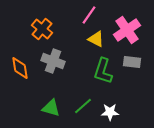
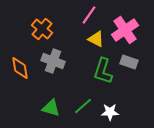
pink cross: moved 2 px left
gray rectangle: moved 3 px left; rotated 12 degrees clockwise
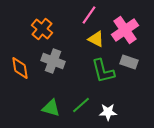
green L-shape: rotated 32 degrees counterclockwise
green line: moved 2 px left, 1 px up
white star: moved 2 px left
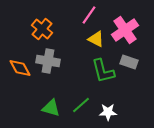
gray cross: moved 5 px left; rotated 10 degrees counterclockwise
orange diamond: rotated 20 degrees counterclockwise
